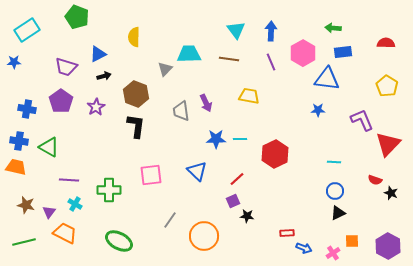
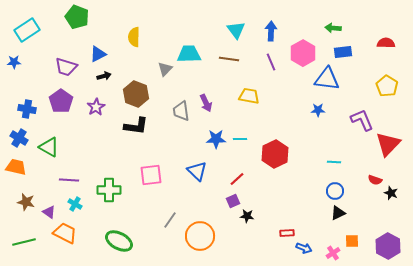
black L-shape at (136, 126): rotated 90 degrees clockwise
blue cross at (19, 141): moved 3 px up; rotated 24 degrees clockwise
brown star at (26, 205): moved 3 px up
purple triangle at (49, 212): rotated 32 degrees counterclockwise
orange circle at (204, 236): moved 4 px left
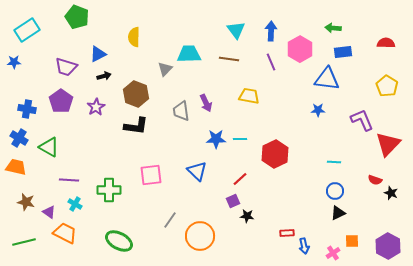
pink hexagon at (303, 53): moved 3 px left, 4 px up
red line at (237, 179): moved 3 px right
blue arrow at (304, 248): moved 2 px up; rotated 56 degrees clockwise
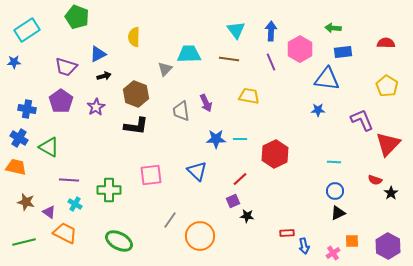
black star at (391, 193): rotated 16 degrees clockwise
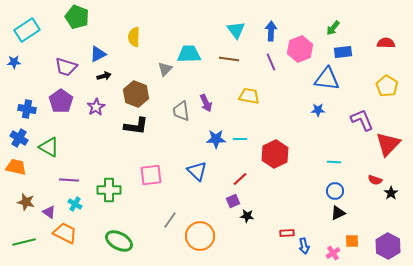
green arrow at (333, 28): rotated 56 degrees counterclockwise
pink hexagon at (300, 49): rotated 10 degrees clockwise
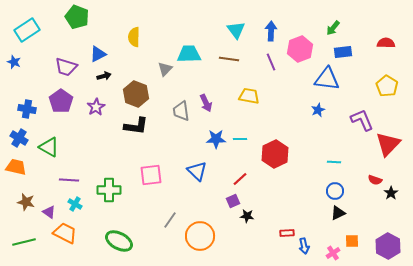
blue star at (14, 62): rotated 24 degrees clockwise
blue star at (318, 110): rotated 24 degrees counterclockwise
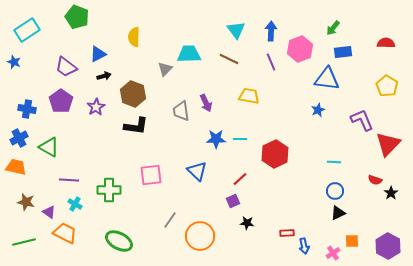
brown line at (229, 59): rotated 18 degrees clockwise
purple trapezoid at (66, 67): rotated 20 degrees clockwise
brown hexagon at (136, 94): moved 3 px left
blue cross at (19, 138): rotated 30 degrees clockwise
black star at (247, 216): moved 7 px down
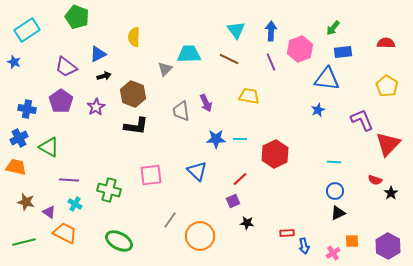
green cross at (109, 190): rotated 15 degrees clockwise
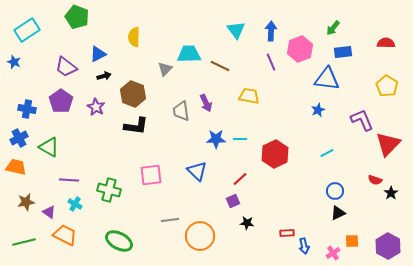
brown line at (229, 59): moved 9 px left, 7 px down
purple star at (96, 107): rotated 12 degrees counterclockwise
cyan line at (334, 162): moved 7 px left, 9 px up; rotated 32 degrees counterclockwise
brown star at (26, 202): rotated 24 degrees counterclockwise
gray line at (170, 220): rotated 48 degrees clockwise
orange trapezoid at (65, 233): moved 2 px down
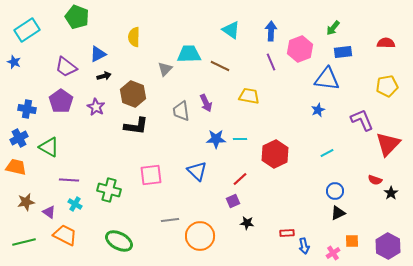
cyan triangle at (236, 30): moved 5 px left; rotated 18 degrees counterclockwise
yellow pentagon at (387, 86): rotated 30 degrees clockwise
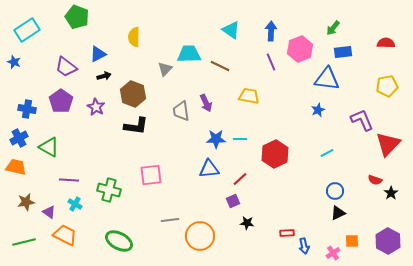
blue triangle at (197, 171): moved 12 px right, 2 px up; rotated 50 degrees counterclockwise
purple hexagon at (388, 246): moved 5 px up
